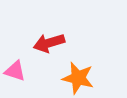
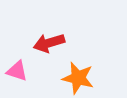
pink triangle: moved 2 px right
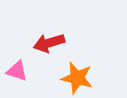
orange star: moved 1 px left
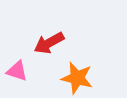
red arrow: rotated 12 degrees counterclockwise
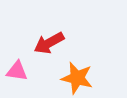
pink triangle: rotated 10 degrees counterclockwise
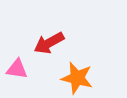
pink triangle: moved 2 px up
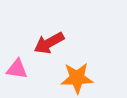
orange star: rotated 16 degrees counterclockwise
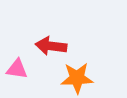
red arrow: moved 2 px right, 3 px down; rotated 36 degrees clockwise
